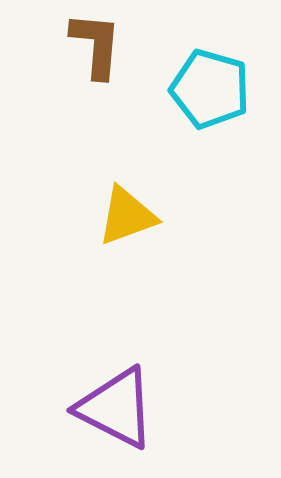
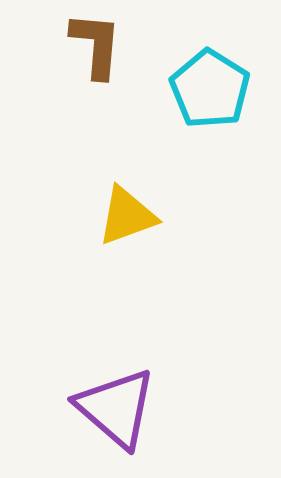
cyan pentagon: rotated 16 degrees clockwise
purple triangle: rotated 14 degrees clockwise
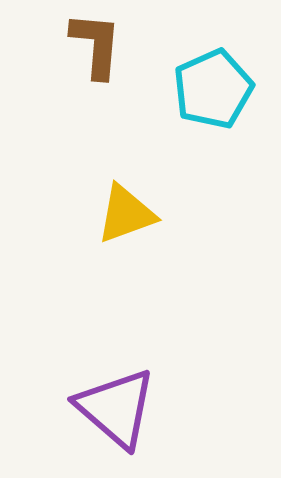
cyan pentagon: moved 3 px right; rotated 16 degrees clockwise
yellow triangle: moved 1 px left, 2 px up
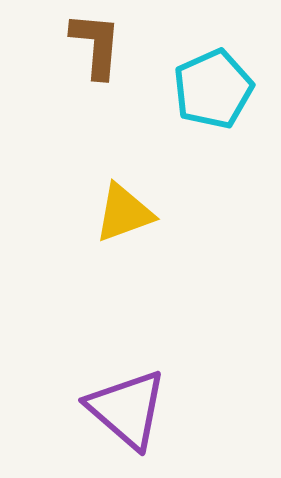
yellow triangle: moved 2 px left, 1 px up
purple triangle: moved 11 px right, 1 px down
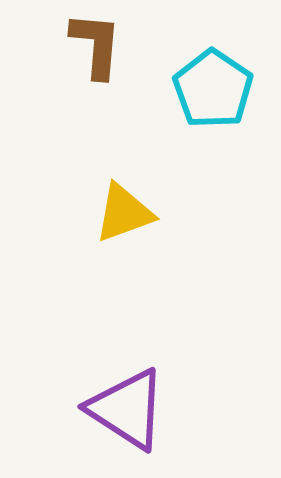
cyan pentagon: rotated 14 degrees counterclockwise
purple triangle: rotated 8 degrees counterclockwise
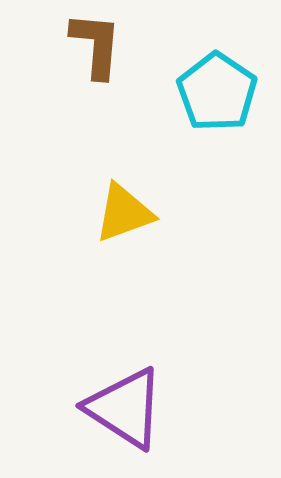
cyan pentagon: moved 4 px right, 3 px down
purple triangle: moved 2 px left, 1 px up
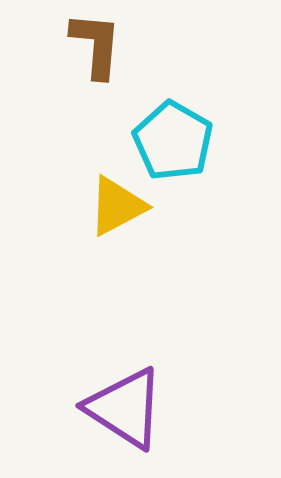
cyan pentagon: moved 44 px left, 49 px down; rotated 4 degrees counterclockwise
yellow triangle: moved 7 px left, 7 px up; rotated 8 degrees counterclockwise
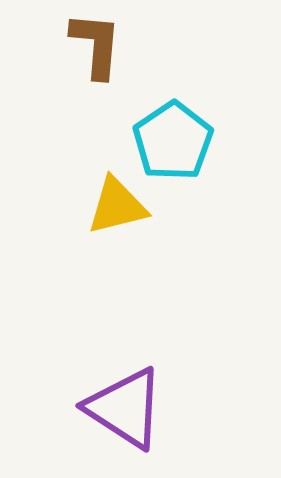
cyan pentagon: rotated 8 degrees clockwise
yellow triangle: rotated 14 degrees clockwise
